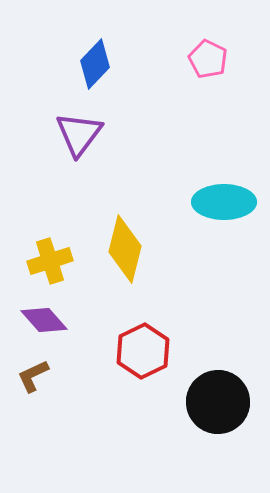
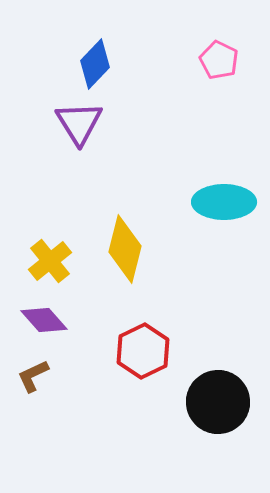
pink pentagon: moved 11 px right, 1 px down
purple triangle: moved 11 px up; rotated 9 degrees counterclockwise
yellow cross: rotated 21 degrees counterclockwise
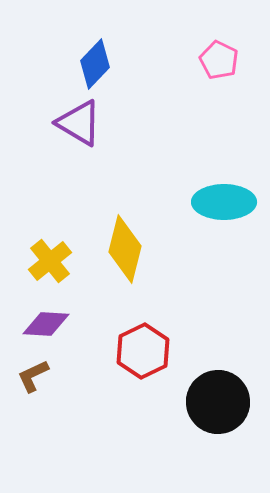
purple triangle: rotated 27 degrees counterclockwise
purple diamond: moved 2 px right, 4 px down; rotated 45 degrees counterclockwise
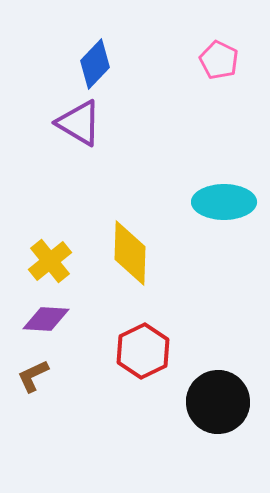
yellow diamond: moved 5 px right, 4 px down; rotated 12 degrees counterclockwise
purple diamond: moved 5 px up
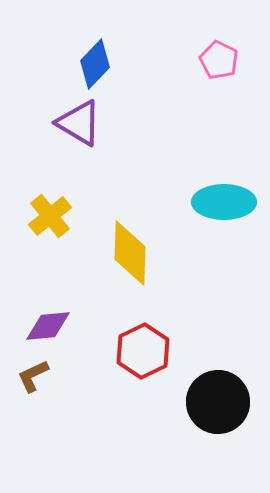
yellow cross: moved 45 px up
purple diamond: moved 2 px right, 7 px down; rotated 9 degrees counterclockwise
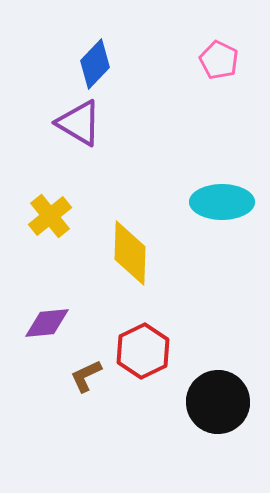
cyan ellipse: moved 2 px left
purple diamond: moved 1 px left, 3 px up
brown L-shape: moved 53 px right
